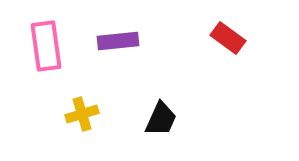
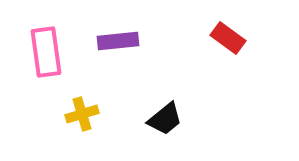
pink rectangle: moved 6 px down
black trapezoid: moved 4 px right; rotated 27 degrees clockwise
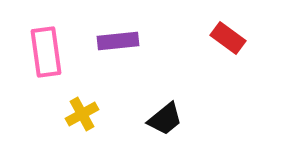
yellow cross: rotated 12 degrees counterclockwise
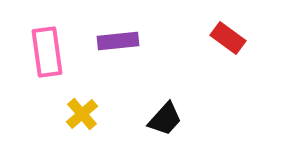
pink rectangle: moved 1 px right
yellow cross: rotated 12 degrees counterclockwise
black trapezoid: rotated 9 degrees counterclockwise
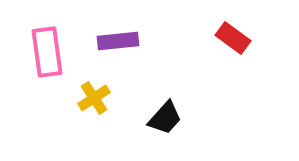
red rectangle: moved 5 px right
yellow cross: moved 12 px right, 16 px up; rotated 8 degrees clockwise
black trapezoid: moved 1 px up
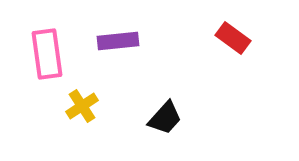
pink rectangle: moved 2 px down
yellow cross: moved 12 px left, 8 px down
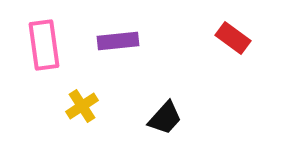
pink rectangle: moved 3 px left, 9 px up
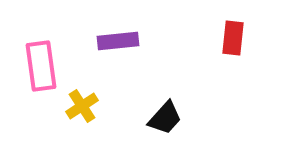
red rectangle: rotated 60 degrees clockwise
pink rectangle: moved 3 px left, 21 px down
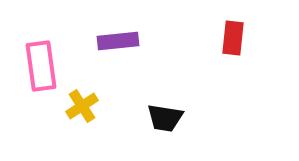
black trapezoid: rotated 57 degrees clockwise
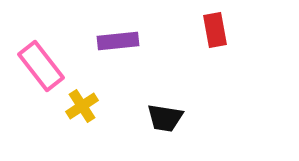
red rectangle: moved 18 px left, 8 px up; rotated 16 degrees counterclockwise
pink rectangle: rotated 30 degrees counterclockwise
